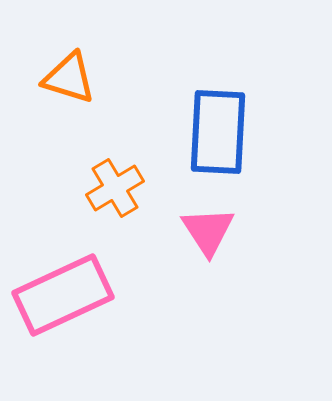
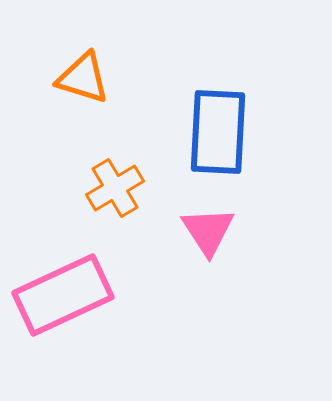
orange triangle: moved 14 px right
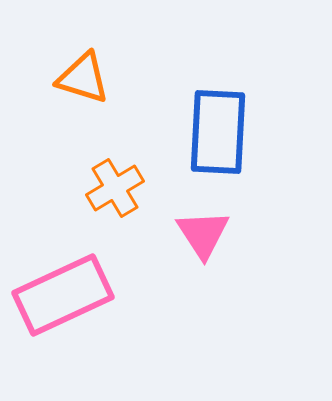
pink triangle: moved 5 px left, 3 px down
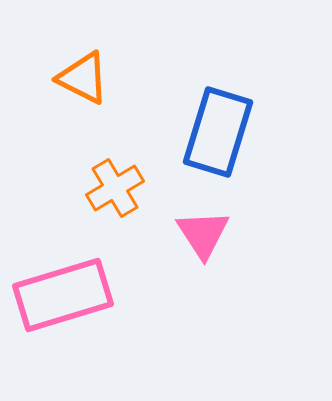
orange triangle: rotated 10 degrees clockwise
blue rectangle: rotated 14 degrees clockwise
pink rectangle: rotated 8 degrees clockwise
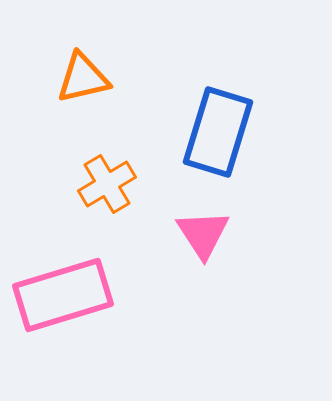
orange triangle: rotated 40 degrees counterclockwise
orange cross: moved 8 px left, 4 px up
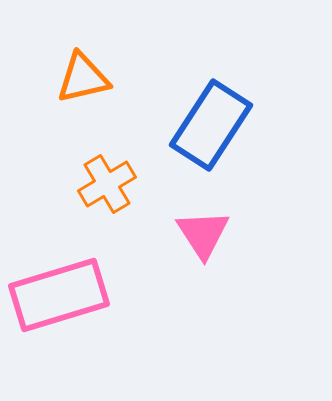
blue rectangle: moved 7 px left, 7 px up; rotated 16 degrees clockwise
pink rectangle: moved 4 px left
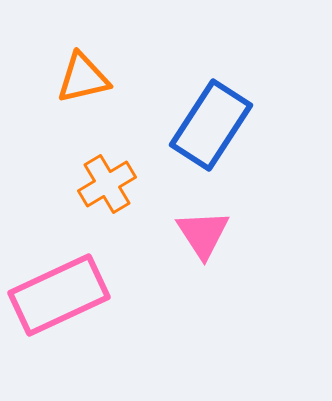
pink rectangle: rotated 8 degrees counterclockwise
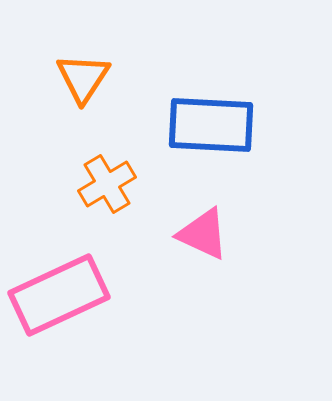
orange triangle: rotated 44 degrees counterclockwise
blue rectangle: rotated 60 degrees clockwise
pink triangle: rotated 32 degrees counterclockwise
